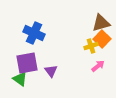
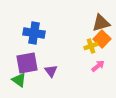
blue cross: rotated 15 degrees counterclockwise
green triangle: moved 1 px left, 1 px down
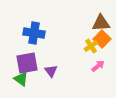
brown triangle: rotated 12 degrees clockwise
yellow cross: rotated 16 degrees counterclockwise
green triangle: moved 2 px right, 1 px up
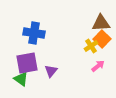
purple triangle: rotated 16 degrees clockwise
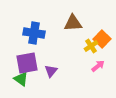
brown triangle: moved 28 px left
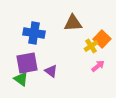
purple triangle: rotated 32 degrees counterclockwise
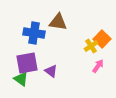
brown triangle: moved 15 px left, 1 px up; rotated 12 degrees clockwise
pink arrow: rotated 16 degrees counterclockwise
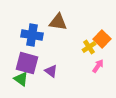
blue cross: moved 2 px left, 2 px down
yellow cross: moved 2 px left, 1 px down
purple square: rotated 25 degrees clockwise
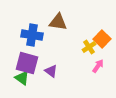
green triangle: moved 1 px right, 1 px up
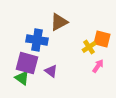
brown triangle: moved 1 px right; rotated 36 degrees counterclockwise
blue cross: moved 5 px right, 5 px down
orange square: rotated 30 degrees counterclockwise
